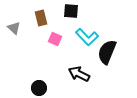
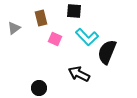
black square: moved 3 px right
gray triangle: rotated 40 degrees clockwise
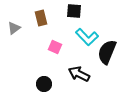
pink square: moved 8 px down
black circle: moved 5 px right, 4 px up
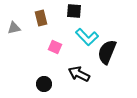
gray triangle: rotated 24 degrees clockwise
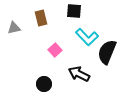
pink square: moved 3 px down; rotated 24 degrees clockwise
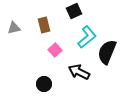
black square: rotated 28 degrees counterclockwise
brown rectangle: moved 3 px right, 7 px down
cyan L-shape: rotated 85 degrees counterclockwise
black arrow: moved 2 px up
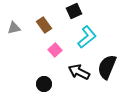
brown rectangle: rotated 21 degrees counterclockwise
black semicircle: moved 15 px down
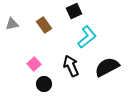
gray triangle: moved 2 px left, 4 px up
pink square: moved 21 px left, 14 px down
black semicircle: rotated 40 degrees clockwise
black arrow: moved 8 px left, 6 px up; rotated 40 degrees clockwise
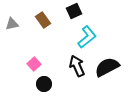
brown rectangle: moved 1 px left, 5 px up
black arrow: moved 6 px right
